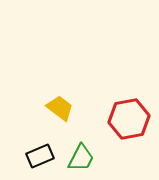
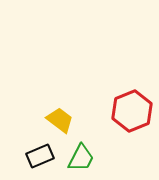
yellow trapezoid: moved 12 px down
red hexagon: moved 3 px right, 8 px up; rotated 12 degrees counterclockwise
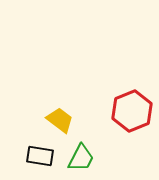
black rectangle: rotated 32 degrees clockwise
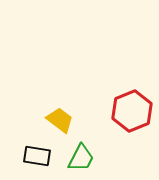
black rectangle: moved 3 px left
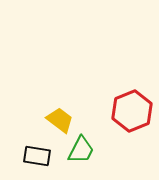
green trapezoid: moved 8 px up
